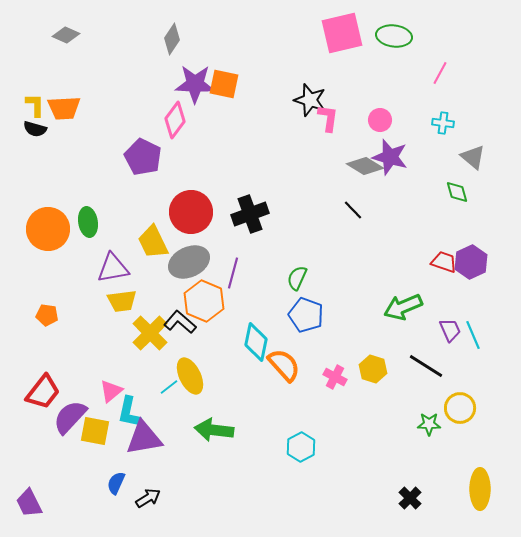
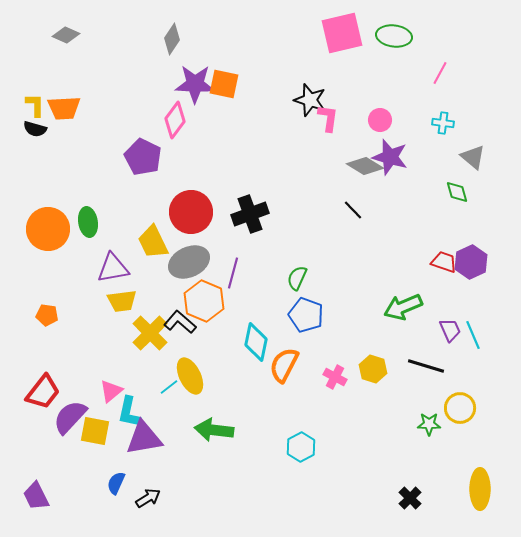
orange semicircle at (284, 365): rotated 111 degrees counterclockwise
black line at (426, 366): rotated 15 degrees counterclockwise
purple trapezoid at (29, 503): moved 7 px right, 7 px up
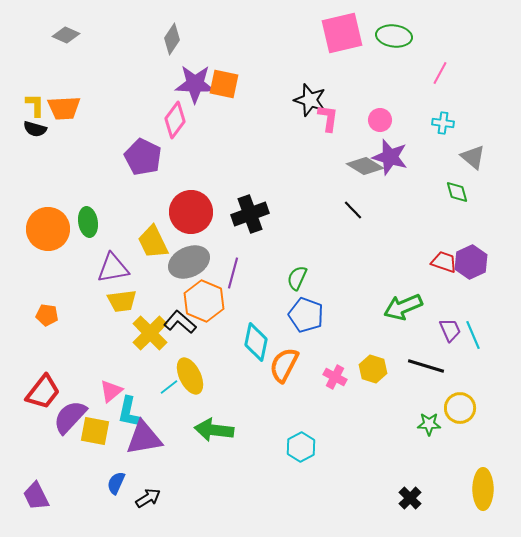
yellow ellipse at (480, 489): moved 3 px right
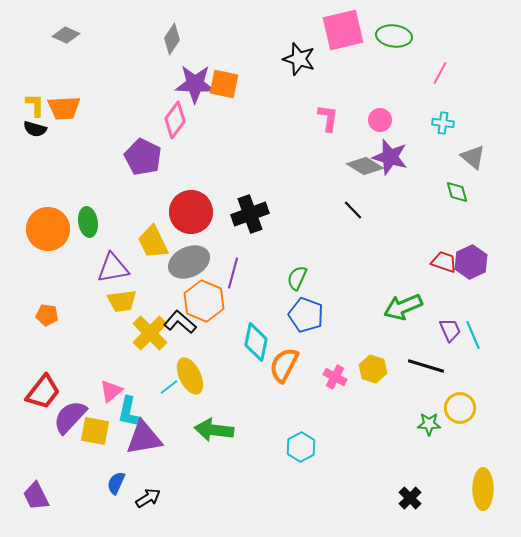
pink square at (342, 33): moved 1 px right, 3 px up
black star at (310, 100): moved 11 px left, 41 px up
